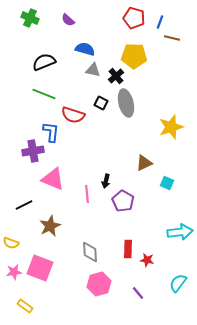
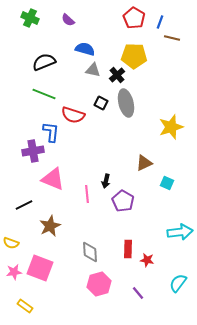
red pentagon: rotated 15 degrees clockwise
black cross: moved 1 px right, 1 px up
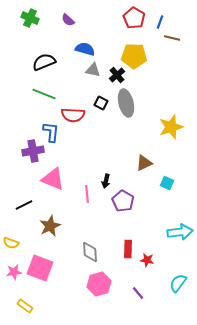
red semicircle: rotated 15 degrees counterclockwise
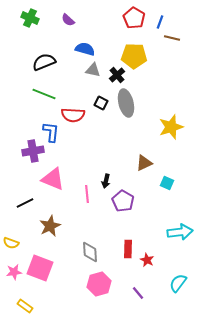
black line: moved 1 px right, 2 px up
red star: rotated 16 degrees clockwise
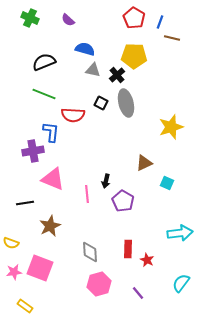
black line: rotated 18 degrees clockwise
cyan arrow: moved 1 px down
cyan semicircle: moved 3 px right
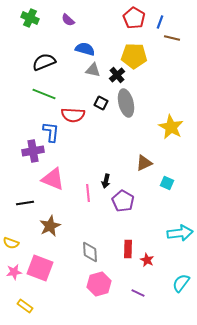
yellow star: rotated 25 degrees counterclockwise
pink line: moved 1 px right, 1 px up
purple line: rotated 24 degrees counterclockwise
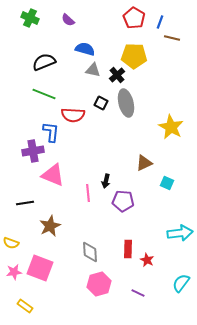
pink triangle: moved 4 px up
purple pentagon: rotated 25 degrees counterclockwise
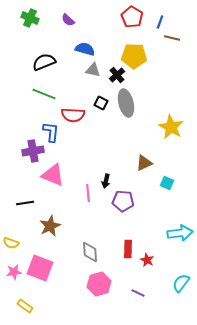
red pentagon: moved 2 px left, 1 px up
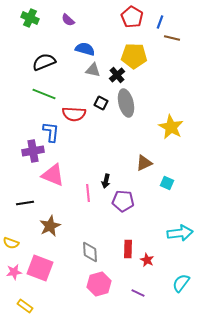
red semicircle: moved 1 px right, 1 px up
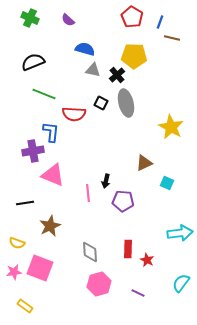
black semicircle: moved 11 px left
yellow semicircle: moved 6 px right
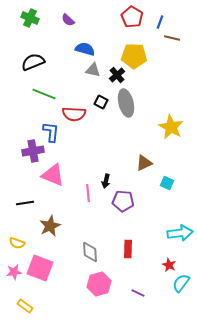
black square: moved 1 px up
red star: moved 22 px right, 5 px down
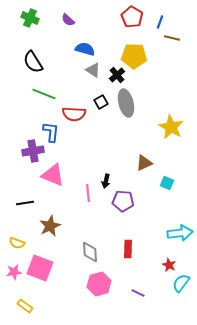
black semicircle: rotated 100 degrees counterclockwise
gray triangle: rotated 21 degrees clockwise
black square: rotated 32 degrees clockwise
